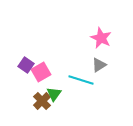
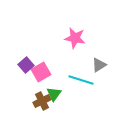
pink star: moved 26 px left; rotated 15 degrees counterclockwise
purple square: rotated 14 degrees clockwise
brown cross: rotated 18 degrees clockwise
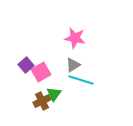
gray triangle: moved 26 px left
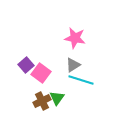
pink square: moved 1 px down; rotated 24 degrees counterclockwise
green triangle: moved 3 px right, 4 px down
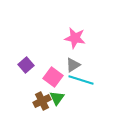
pink square: moved 12 px right, 4 px down
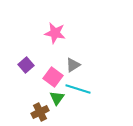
pink star: moved 20 px left, 5 px up
cyan line: moved 3 px left, 9 px down
brown cross: moved 2 px left, 11 px down
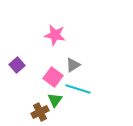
pink star: moved 2 px down
purple square: moved 9 px left
green triangle: moved 2 px left, 2 px down
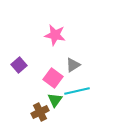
purple square: moved 2 px right
pink square: moved 1 px down
cyan line: moved 1 px left, 2 px down; rotated 30 degrees counterclockwise
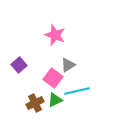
pink star: rotated 10 degrees clockwise
gray triangle: moved 5 px left
green triangle: rotated 28 degrees clockwise
brown cross: moved 5 px left, 9 px up
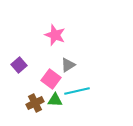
pink square: moved 2 px left, 1 px down
green triangle: rotated 28 degrees clockwise
